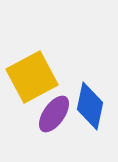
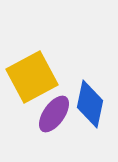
blue diamond: moved 2 px up
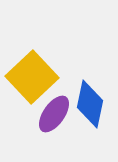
yellow square: rotated 15 degrees counterclockwise
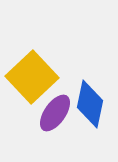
purple ellipse: moved 1 px right, 1 px up
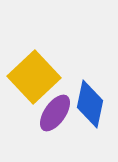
yellow square: moved 2 px right
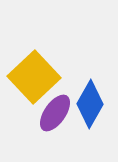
blue diamond: rotated 18 degrees clockwise
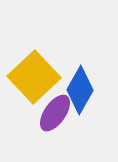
blue diamond: moved 10 px left, 14 px up
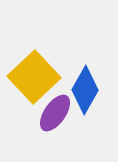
blue diamond: moved 5 px right
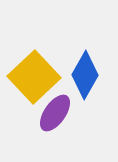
blue diamond: moved 15 px up
